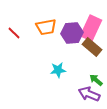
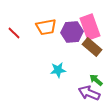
pink rectangle: moved 1 px left, 1 px up; rotated 45 degrees counterclockwise
purple hexagon: moved 1 px up
purple arrow: moved 1 px up
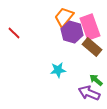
orange trapezoid: moved 18 px right, 10 px up; rotated 140 degrees clockwise
purple hexagon: rotated 20 degrees clockwise
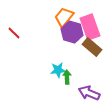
green arrow: moved 29 px left, 3 px up; rotated 48 degrees clockwise
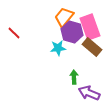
cyan star: moved 22 px up
green arrow: moved 7 px right
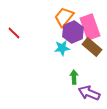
purple hexagon: moved 1 px right; rotated 20 degrees clockwise
cyan star: moved 4 px right
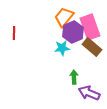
red line: rotated 48 degrees clockwise
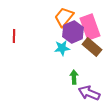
red line: moved 3 px down
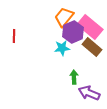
pink rectangle: rotated 30 degrees counterclockwise
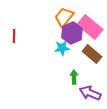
purple hexagon: moved 1 px left, 1 px down
brown rectangle: moved 7 px down
purple arrow: moved 1 px right
